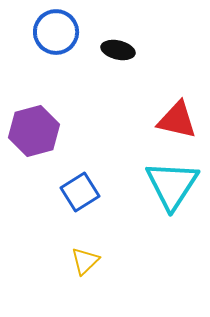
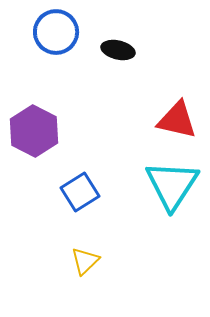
purple hexagon: rotated 18 degrees counterclockwise
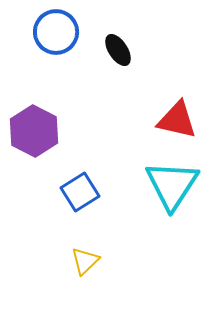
black ellipse: rotated 44 degrees clockwise
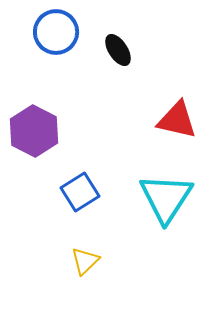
cyan triangle: moved 6 px left, 13 px down
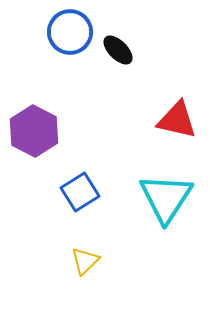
blue circle: moved 14 px right
black ellipse: rotated 12 degrees counterclockwise
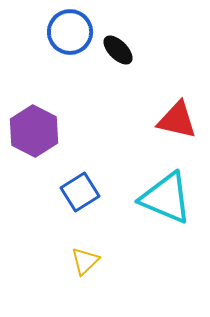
cyan triangle: rotated 40 degrees counterclockwise
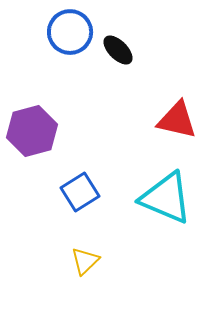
purple hexagon: moved 2 px left; rotated 18 degrees clockwise
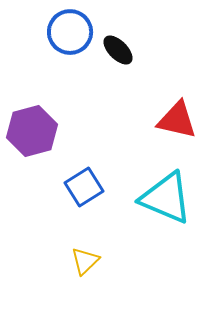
blue square: moved 4 px right, 5 px up
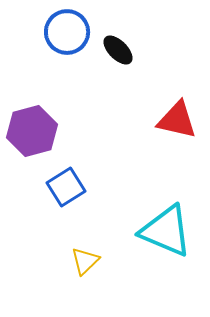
blue circle: moved 3 px left
blue square: moved 18 px left
cyan triangle: moved 33 px down
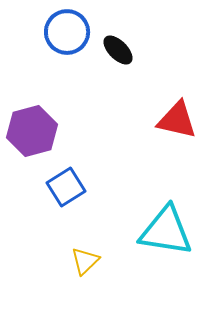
cyan triangle: rotated 14 degrees counterclockwise
